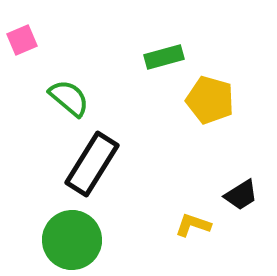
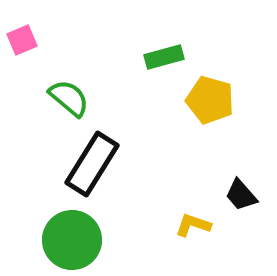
black trapezoid: rotated 81 degrees clockwise
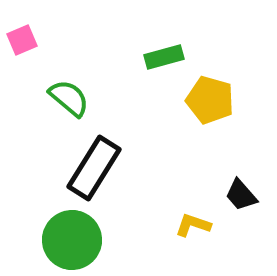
black rectangle: moved 2 px right, 4 px down
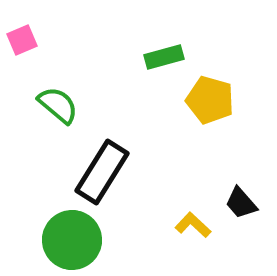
green semicircle: moved 11 px left, 7 px down
black rectangle: moved 8 px right, 4 px down
black trapezoid: moved 8 px down
yellow L-shape: rotated 24 degrees clockwise
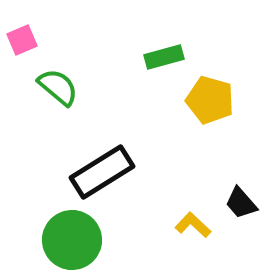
green semicircle: moved 18 px up
black rectangle: rotated 26 degrees clockwise
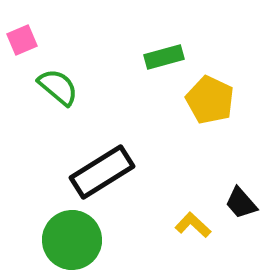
yellow pentagon: rotated 9 degrees clockwise
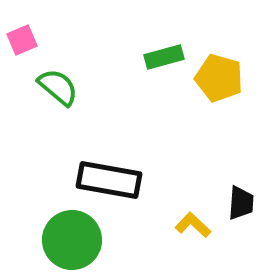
yellow pentagon: moved 9 px right, 22 px up; rotated 9 degrees counterclockwise
black rectangle: moved 7 px right, 8 px down; rotated 42 degrees clockwise
black trapezoid: rotated 135 degrees counterclockwise
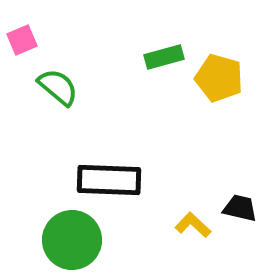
black rectangle: rotated 8 degrees counterclockwise
black trapezoid: moved 1 px left, 5 px down; rotated 81 degrees counterclockwise
